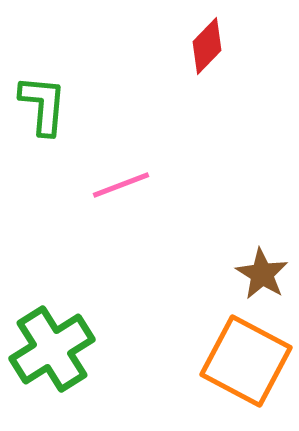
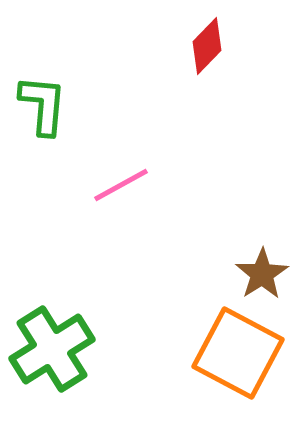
pink line: rotated 8 degrees counterclockwise
brown star: rotated 8 degrees clockwise
orange square: moved 8 px left, 8 px up
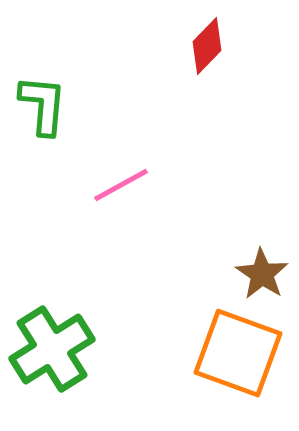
brown star: rotated 6 degrees counterclockwise
orange square: rotated 8 degrees counterclockwise
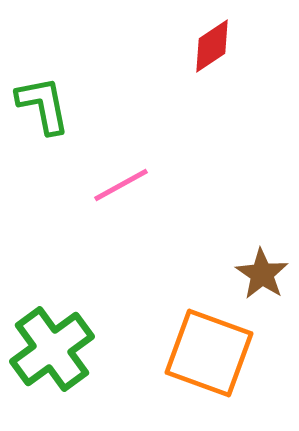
red diamond: moved 5 px right; rotated 12 degrees clockwise
green L-shape: rotated 16 degrees counterclockwise
green cross: rotated 4 degrees counterclockwise
orange square: moved 29 px left
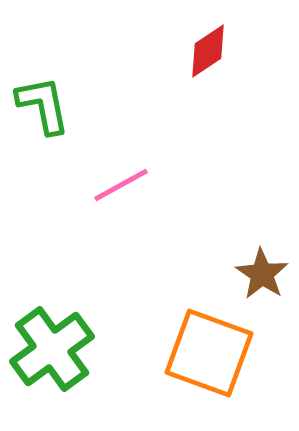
red diamond: moved 4 px left, 5 px down
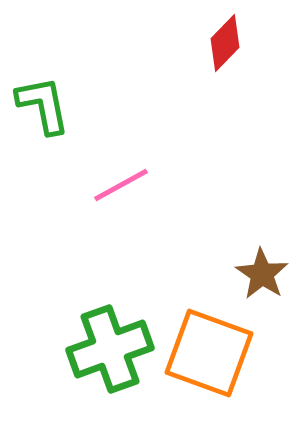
red diamond: moved 17 px right, 8 px up; rotated 12 degrees counterclockwise
green cross: moved 58 px right; rotated 16 degrees clockwise
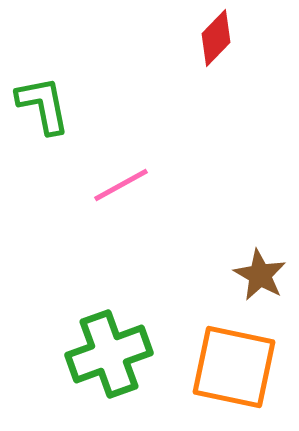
red diamond: moved 9 px left, 5 px up
brown star: moved 2 px left, 1 px down; rotated 4 degrees counterclockwise
green cross: moved 1 px left, 5 px down
orange square: moved 25 px right, 14 px down; rotated 8 degrees counterclockwise
